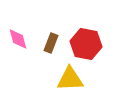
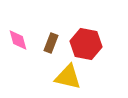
pink diamond: moved 1 px down
yellow triangle: moved 2 px left, 2 px up; rotated 16 degrees clockwise
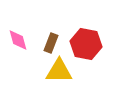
yellow triangle: moved 9 px left, 6 px up; rotated 12 degrees counterclockwise
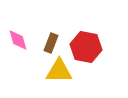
red hexagon: moved 3 px down
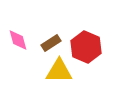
brown rectangle: rotated 36 degrees clockwise
red hexagon: rotated 12 degrees clockwise
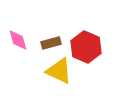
brown rectangle: rotated 18 degrees clockwise
yellow triangle: rotated 24 degrees clockwise
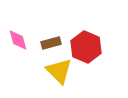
yellow triangle: rotated 20 degrees clockwise
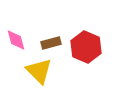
pink diamond: moved 2 px left
yellow triangle: moved 20 px left
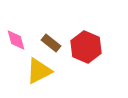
brown rectangle: rotated 54 degrees clockwise
yellow triangle: rotated 48 degrees clockwise
